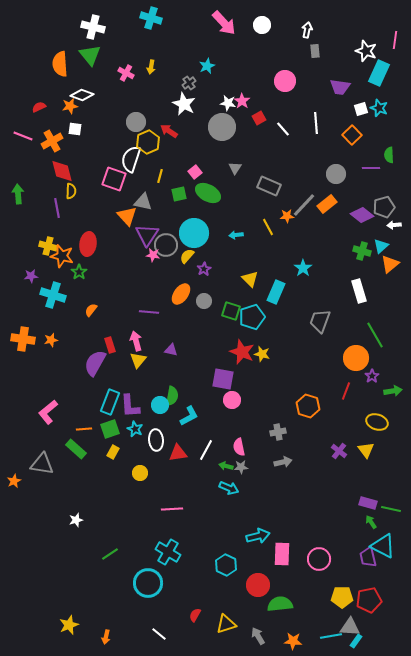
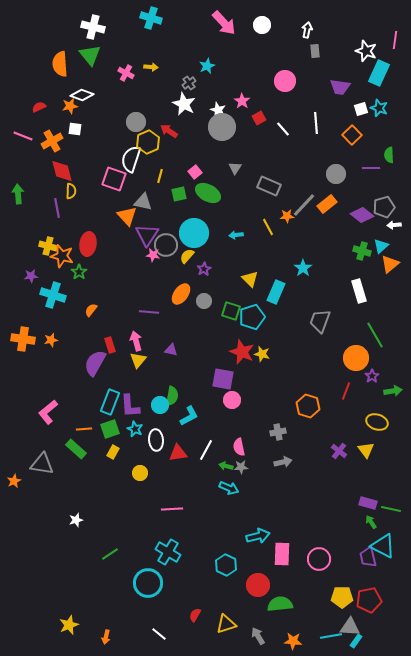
yellow arrow at (151, 67): rotated 96 degrees counterclockwise
white star at (228, 103): moved 10 px left, 7 px down; rotated 14 degrees clockwise
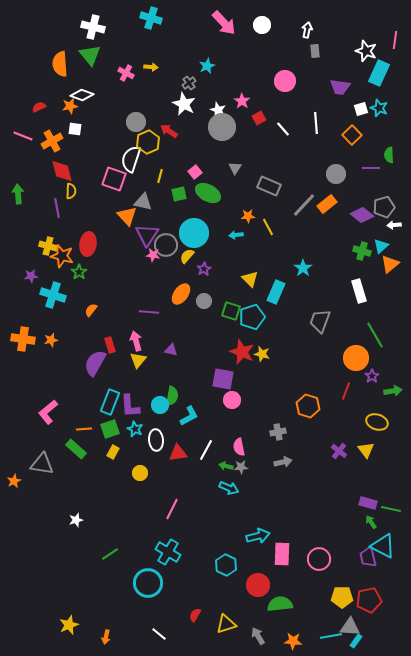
orange star at (287, 216): moved 39 px left
pink line at (172, 509): rotated 60 degrees counterclockwise
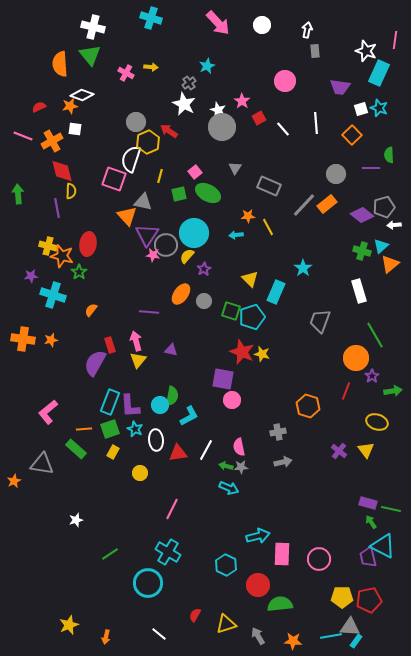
pink arrow at (224, 23): moved 6 px left
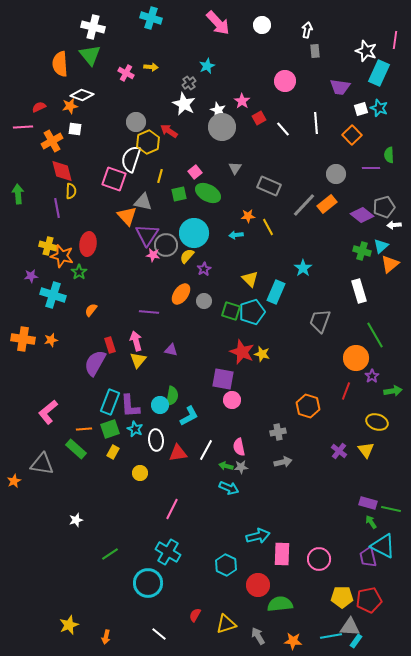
pink line at (23, 136): moved 9 px up; rotated 24 degrees counterclockwise
cyan pentagon at (252, 317): moved 5 px up
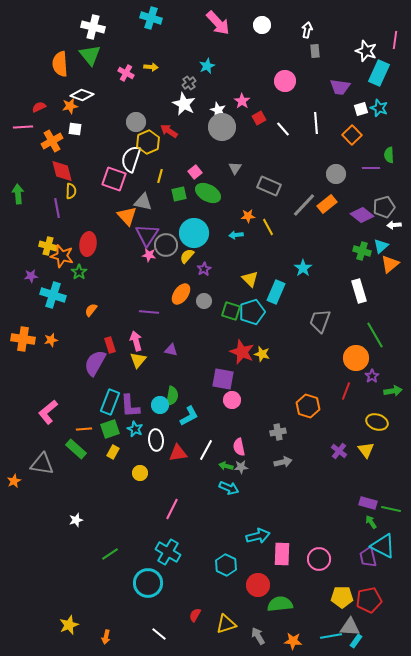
pink star at (153, 255): moved 4 px left
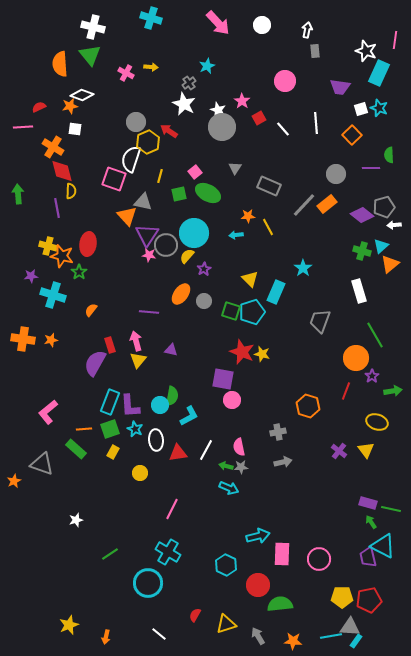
orange cross at (52, 141): moved 1 px right, 6 px down; rotated 30 degrees counterclockwise
gray triangle at (42, 464): rotated 10 degrees clockwise
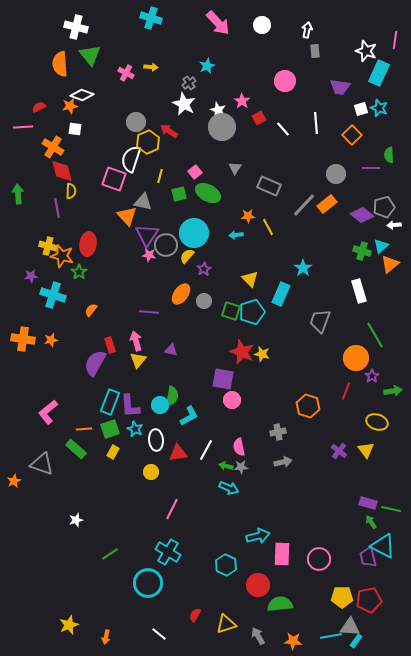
white cross at (93, 27): moved 17 px left
cyan rectangle at (276, 292): moved 5 px right, 2 px down
yellow circle at (140, 473): moved 11 px right, 1 px up
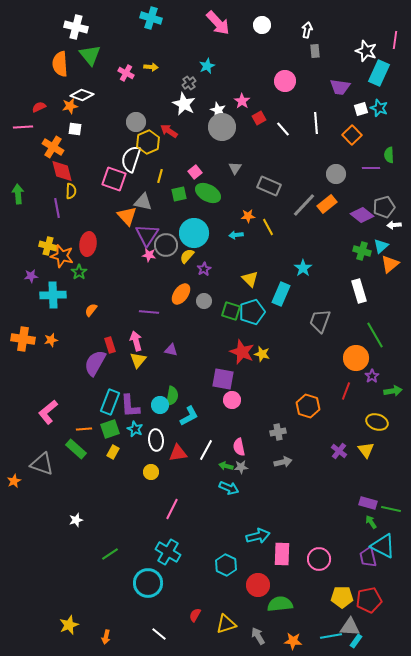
cyan cross at (53, 295): rotated 20 degrees counterclockwise
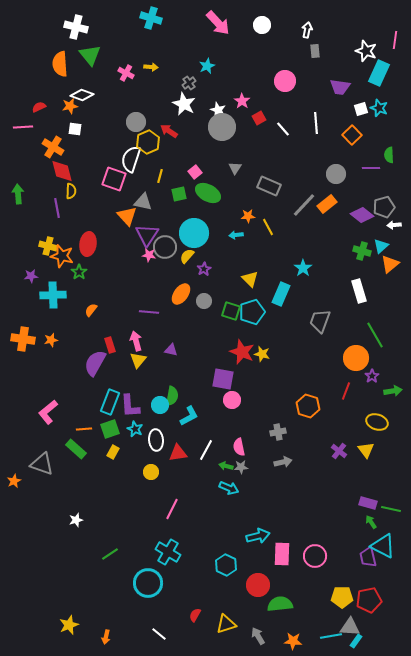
gray circle at (166, 245): moved 1 px left, 2 px down
pink circle at (319, 559): moved 4 px left, 3 px up
